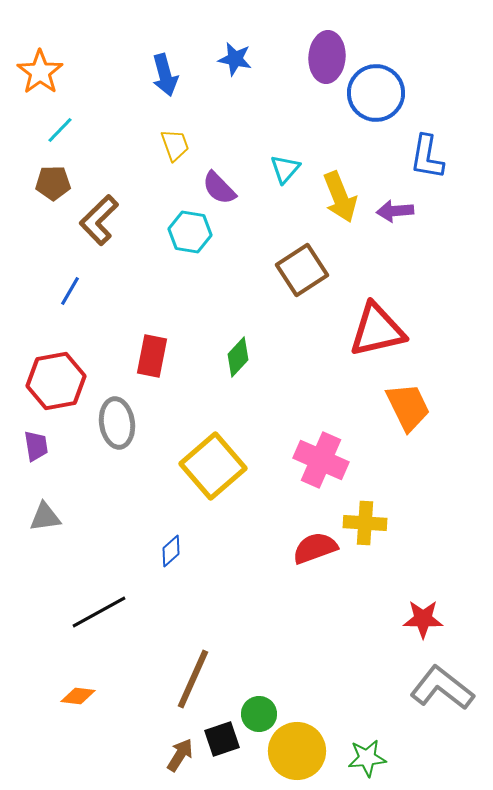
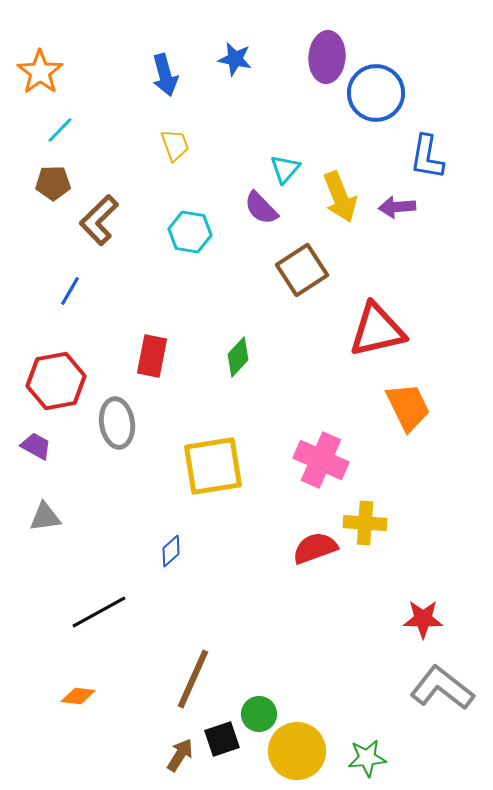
purple semicircle: moved 42 px right, 20 px down
purple arrow: moved 2 px right, 4 px up
purple trapezoid: rotated 52 degrees counterclockwise
yellow square: rotated 32 degrees clockwise
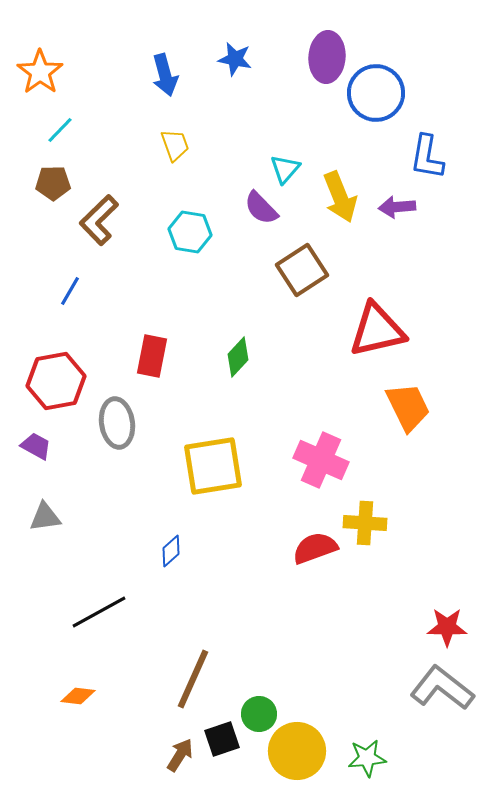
red star: moved 24 px right, 8 px down
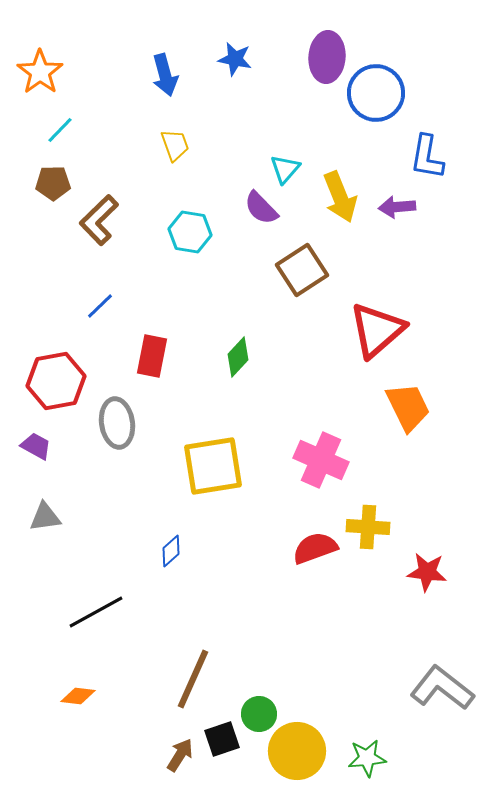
blue line: moved 30 px right, 15 px down; rotated 16 degrees clockwise
red triangle: rotated 28 degrees counterclockwise
yellow cross: moved 3 px right, 4 px down
black line: moved 3 px left
red star: moved 20 px left, 55 px up; rotated 6 degrees clockwise
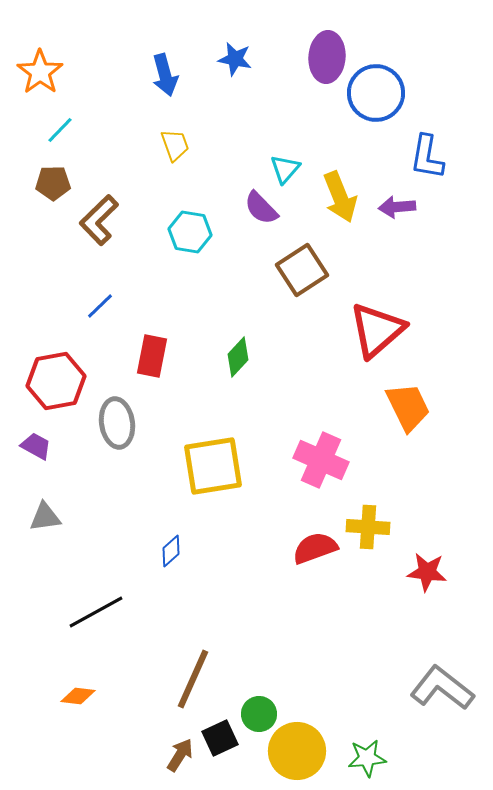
black square: moved 2 px left, 1 px up; rotated 6 degrees counterclockwise
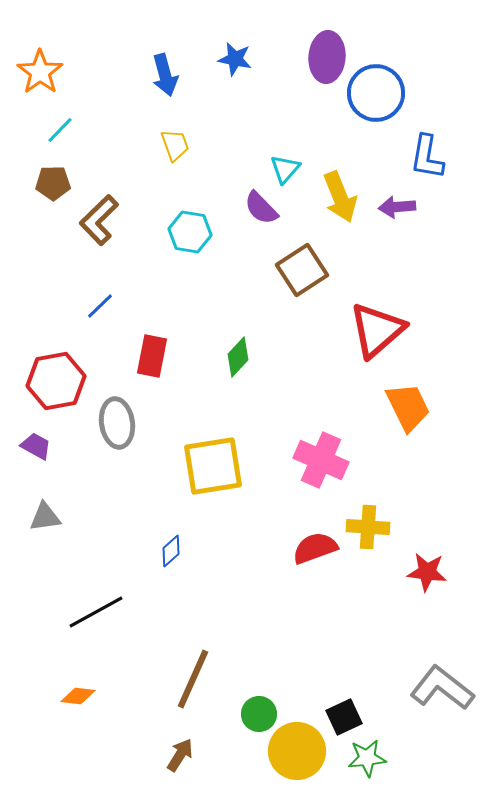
black square: moved 124 px right, 21 px up
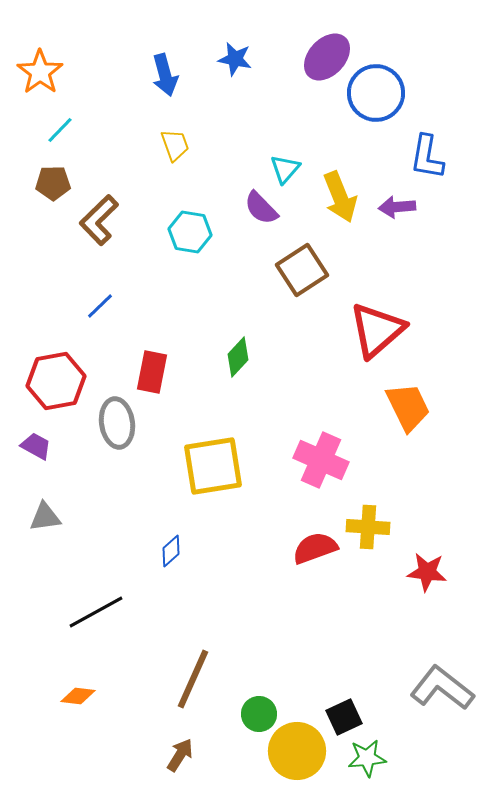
purple ellipse: rotated 39 degrees clockwise
red rectangle: moved 16 px down
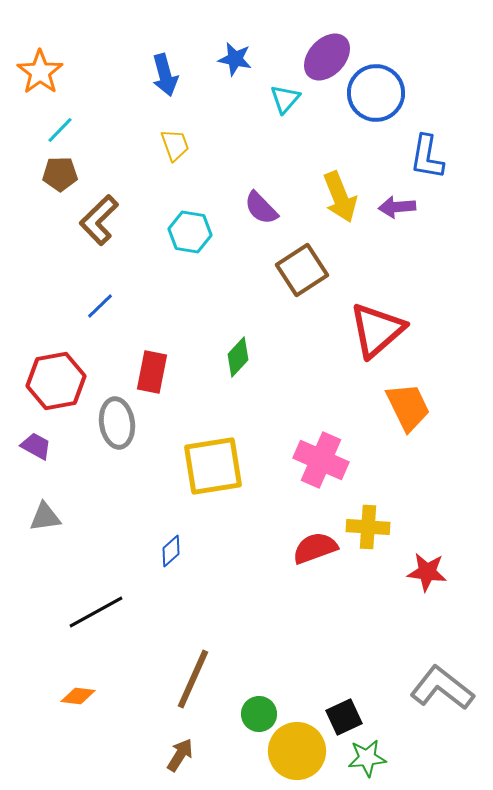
cyan triangle: moved 70 px up
brown pentagon: moved 7 px right, 9 px up
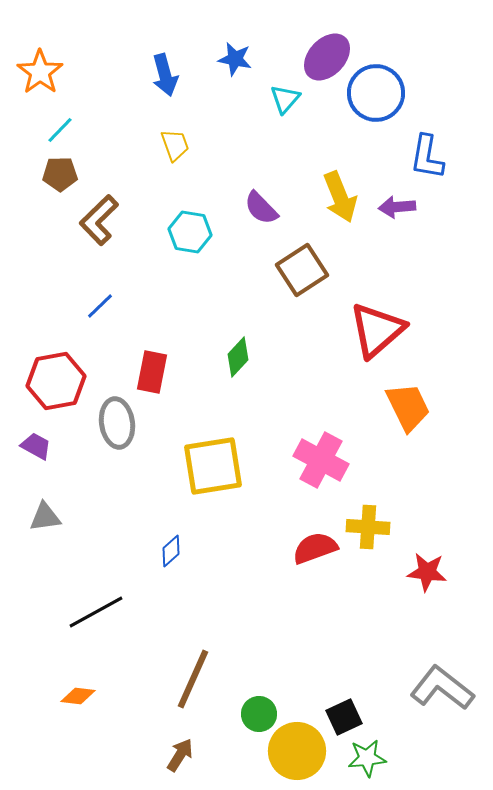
pink cross: rotated 4 degrees clockwise
